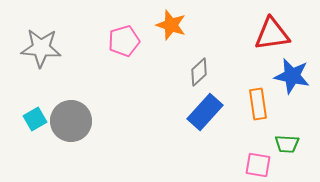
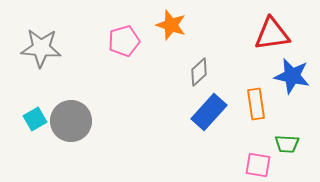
orange rectangle: moved 2 px left
blue rectangle: moved 4 px right
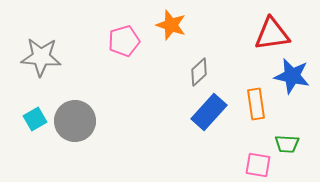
gray star: moved 9 px down
gray circle: moved 4 px right
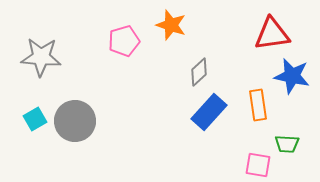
orange rectangle: moved 2 px right, 1 px down
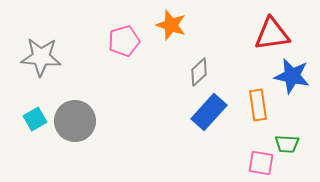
pink square: moved 3 px right, 2 px up
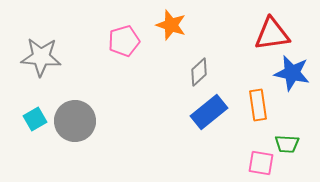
blue star: moved 3 px up
blue rectangle: rotated 9 degrees clockwise
